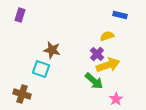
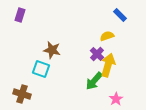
blue rectangle: rotated 32 degrees clockwise
yellow arrow: rotated 55 degrees counterclockwise
green arrow: rotated 90 degrees clockwise
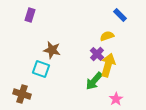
purple rectangle: moved 10 px right
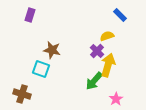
purple cross: moved 3 px up
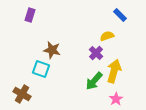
purple cross: moved 1 px left, 2 px down
yellow arrow: moved 6 px right, 6 px down
brown cross: rotated 12 degrees clockwise
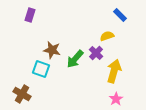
green arrow: moved 19 px left, 22 px up
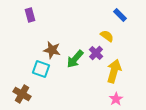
purple rectangle: rotated 32 degrees counterclockwise
yellow semicircle: rotated 56 degrees clockwise
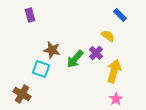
yellow semicircle: moved 1 px right
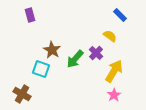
yellow semicircle: moved 2 px right
brown star: rotated 18 degrees clockwise
yellow arrow: rotated 15 degrees clockwise
pink star: moved 2 px left, 4 px up
